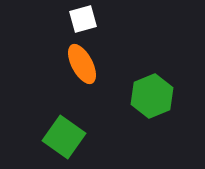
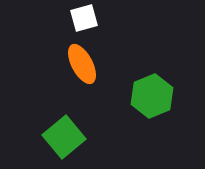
white square: moved 1 px right, 1 px up
green square: rotated 15 degrees clockwise
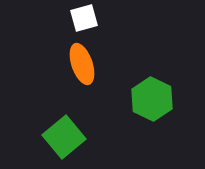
orange ellipse: rotated 9 degrees clockwise
green hexagon: moved 3 px down; rotated 12 degrees counterclockwise
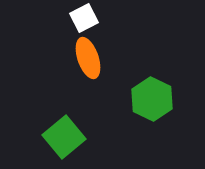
white square: rotated 12 degrees counterclockwise
orange ellipse: moved 6 px right, 6 px up
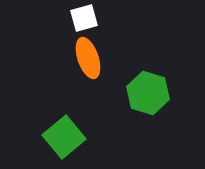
white square: rotated 12 degrees clockwise
green hexagon: moved 4 px left, 6 px up; rotated 9 degrees counterclockwise
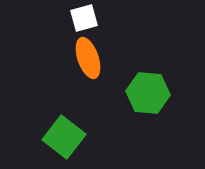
green hexagon: rotated 12 degrees counterclockwise
green square: rotated 12 degrees counterclockwise
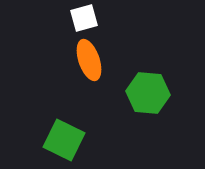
orange ellipse: moved 1 px right, 2 px down
green square: moved 3 px down; rotated 12 degrees counterclockwise
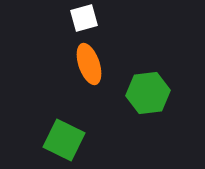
orange ellipse: moved 4 px down
green hexagon: rotated 12 degrees counterclockwise
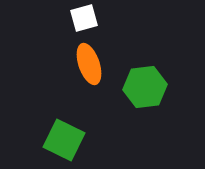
green hexagon: moved 3 px left, 6 px up
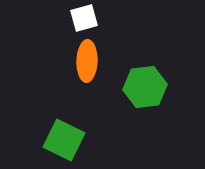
orange ellipse: moved 2 px left, 3 px up; rotated 21 degrees clockwise
